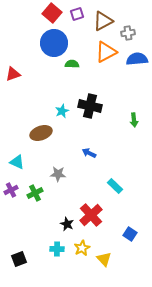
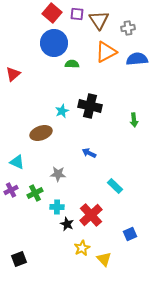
purple square: rotated 24 degrees clockwise
brown triangle: moved 4 px left, 1 px up; rotated 35 degrees counterclockwise
gray cross: moved 5 px up
red triangle: rotated 21 degrees counterclockwise
blue square: rotated 32 degrees clockwise
cyan cross: moved 42 px up
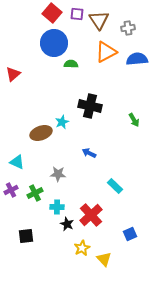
green semicircle: moved 1 px left
cyan star: moved 11 px down
green arrow: rotated 24 degrees counterclockwise
black square: moved 7 px right, 23 px up; rotated 14 degrees clockwise
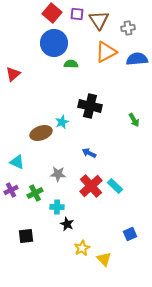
red cross: moved 29 px up
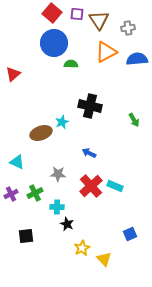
cyan rectangle: rotated 21 degrees counterclockwise
purple cross: moved 4 px down
